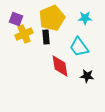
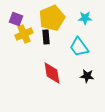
red diamond: moved 8 px left, 7 px down
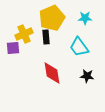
purple square: moved 3 px left, 29 px down; rotated 24 degrees counterclockwise
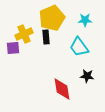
cyan star: moved 2 px down
red diamond: moved 10 px right, 16 px down
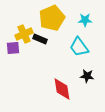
black rectangle: moved 6 px left, 2 px down; rotated 64 degrees counterclockwise
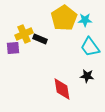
yellow pentagon: moved 12 px right; rotated 10 degrees counterclockwise
cyan trapezoid: moved 11 px right
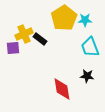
black rectangle: rotated 16 degrees clockwise
cyan trapezoid: rotated 15 degrees clockwise
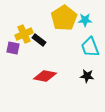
black rectangle: moved 1 px left, 1 px down
purple square: rotated 16 degrees clockwise
red diamond: moved 17 px left, 13 px up; rotated 70 degrees counterclockwise
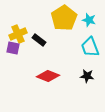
cyan star: moved 4 px right; rotated 16 degrees clockwise
yellow cross: moved 6 px left
red diamond: moved 3 px right; rotated 10 degrees clockwise
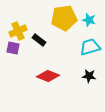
yellow pentagon: rotated 25 degrees clockwise
yellow cross: moved 3 px up
cyan trapezoid: rotated 95 degrees clockwise
black star: moved 2 px right
